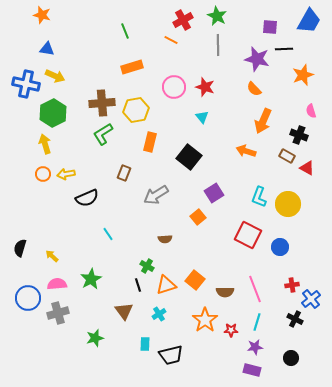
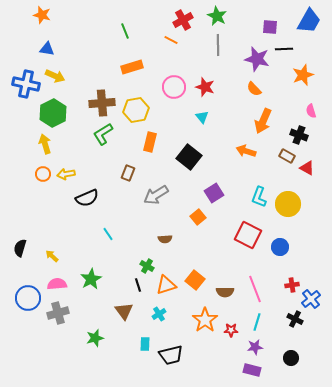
brown rectangle at (124, 173): moved 4 px right
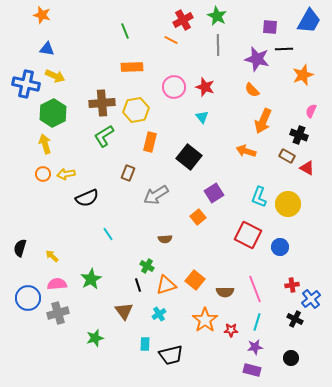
orange rectangle at (132, 67): rotated 15 degrees clockwise
orange semicircle at (254, 89): moved 2 px left, 1 px down
pink semicircle at (311, 111): rotated 40 degrees clockwise
green L-shape at (103, 134): moved 1 px right, 2 px down
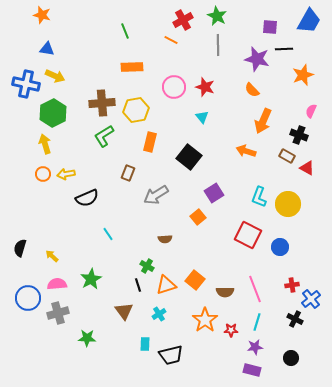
green star at (95, 338): moved 8 px left; rotated 18 degrees clockwise
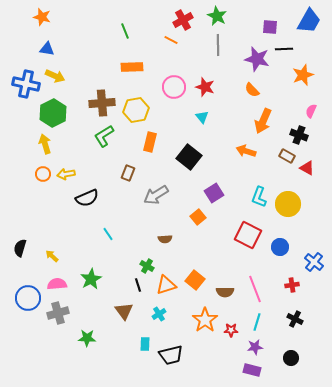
orange star at (42, 15): moved 2 px down
blue cross at (311, 299): moved 3 px right, 37 px up; rotated 12 degrees counterclockwise
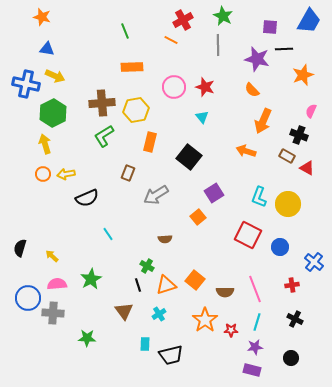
green star at (217, 16): moved 6 px right
gray cross at (58, 313): moved 5 px left; rotated 20 degrees clockwise
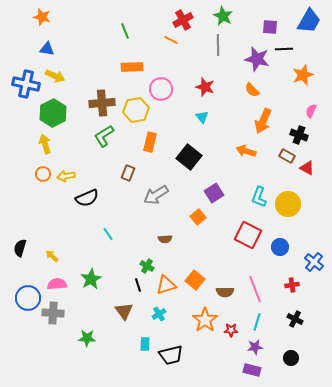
pink circle at (174, 87): moved 13 px left, 2 px down
yellow arrow at (66, 174): moved 2 px down
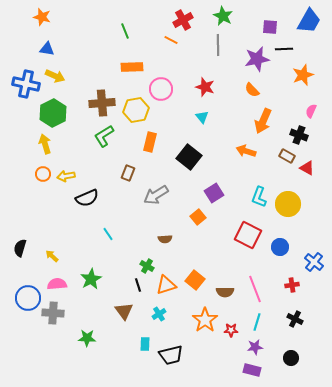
purple star at (257, 59): rotated 25 degrees counterclockwise
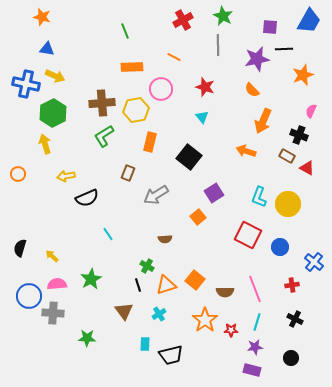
orange line at (171, 40): moved 3 px right, 17 px down
orange circle at (43, 174): moved 25 px left
blue circle at (28, 298): moved 1 px right, 2 px up
